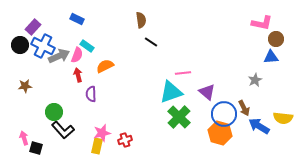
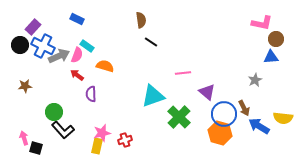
orange semicircle: rotated 42 degrees clockwise
red arrow: moved 1 px left; rotated 40 degrees counterclockwise
cyan triangle: moved 18 px left, 4 px down
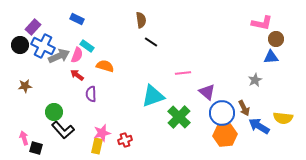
blue circle: moved 2 px left, 1 px up
orange hexagon: moved 5 px right, 2 px down; rotated 20 degrees counterclockwise
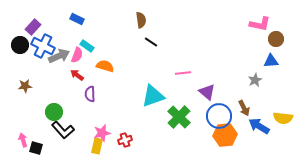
pink L-shape: moved 2 px left, 1 px down
blue triangle: moved 4 px down
purple semicircle: moved 1 px left
blue circle: moved 3 px left, 3 px down
pink arrow: moved 1 px left, 2 px down
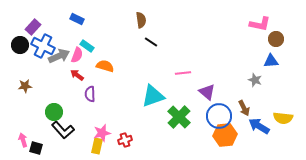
gray star: rotated 24 degrees counterclockwise
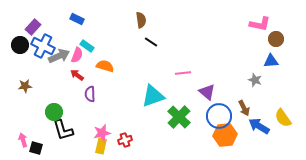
yellow semicircle: rotated 48 degrees clockwise
black L-shape: rotated 25 degrees clockwise
yellow rectangle: moved 4 px right
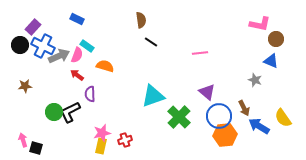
blue triangle: rotated 28 degrees clockwise
pink line: moved 17 px right, 20 px up
black L-shape: moved 7 px right, 18 px up; rotated 80 degrees clockwise
